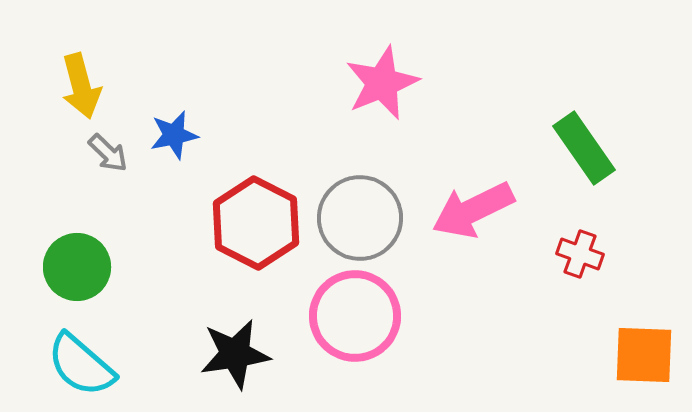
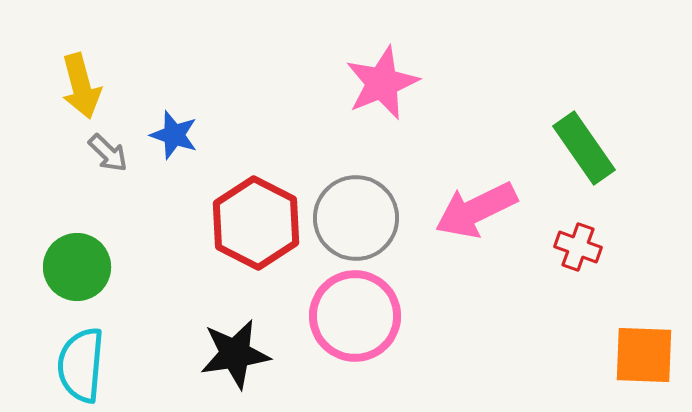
blue star: rotated 30 degrees clockwise
pink arrow: moved 3 px right
gray circle: moved 4 px left
red cross: moved 2 px left, 7 px up
cyan semicircle: rotated 54 degrees clockwise
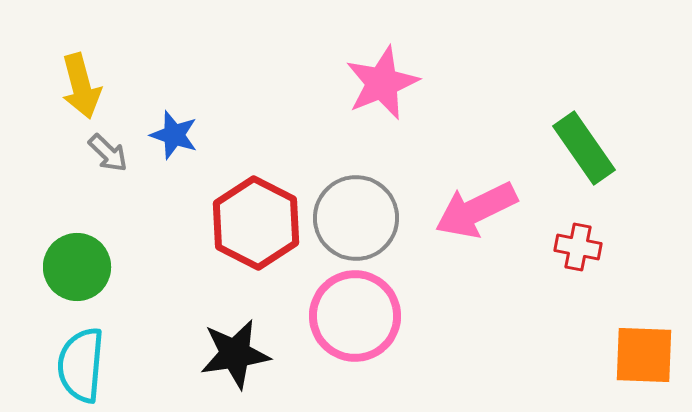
red cross: rotated 9 degrees counterclockwise
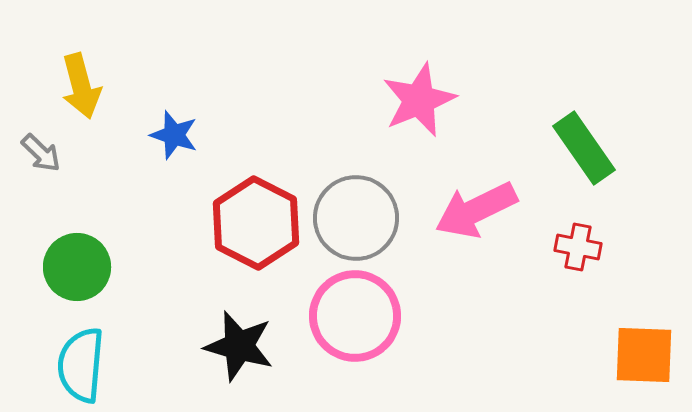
pink star: moved 37 px right, 17 px down
gray arrow: moved 67 px left
black star: moved 4 px right, 8 px up; rotated 24 degrees clockwise
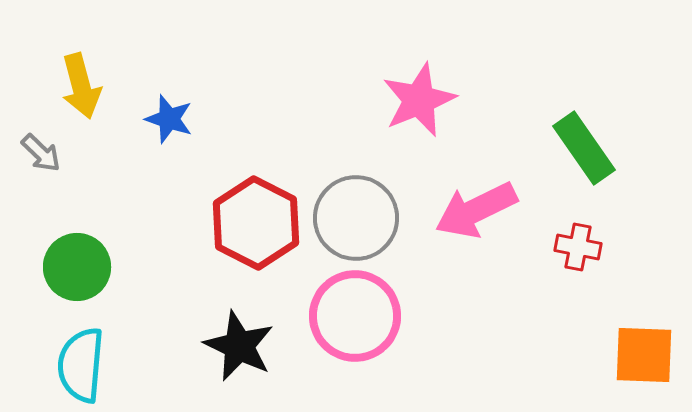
blue star: moved 5 px left, 16 px up
black star: rotated 10 degrees clockwise
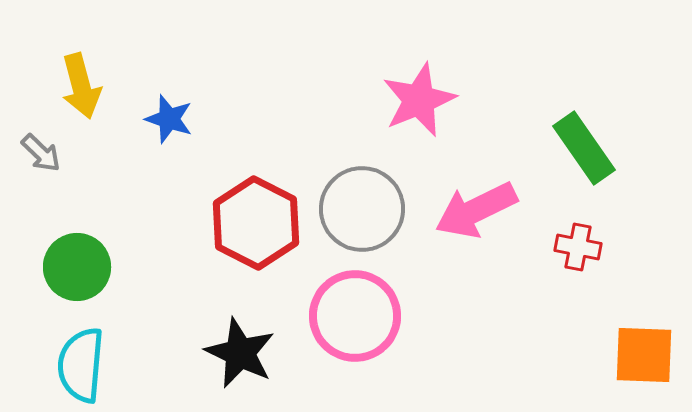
gray circle: moved 6 px right, 9 px up
black star: moved 1 px right, 7 px down
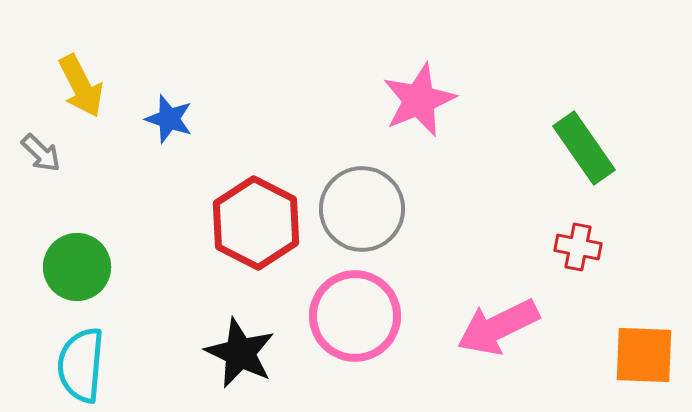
yellow arrow: rotated 12 degrees counterclockwise
pink arrow: moved 22 px right, 117 px down
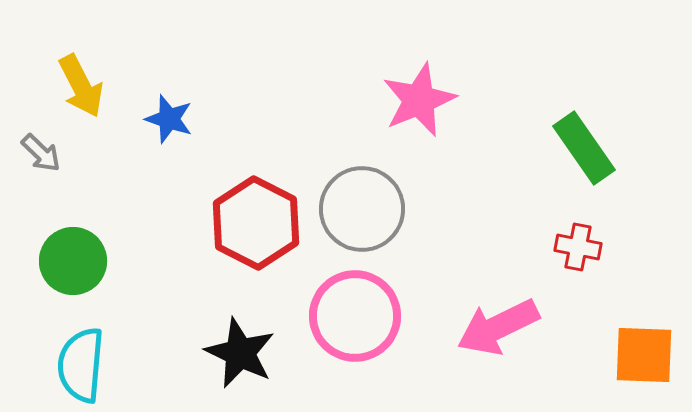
green circle: moved 4 px left, 6 px up
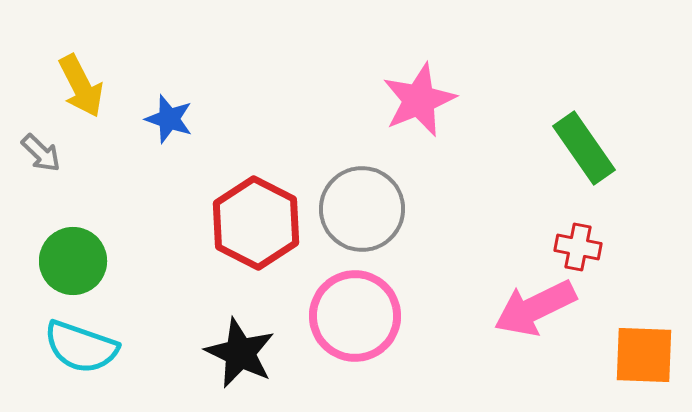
pink arrow: moved 37 px right, 19 px up
cyan semicircle: moved 18 px up; rotated 76 degrees counterclockwise
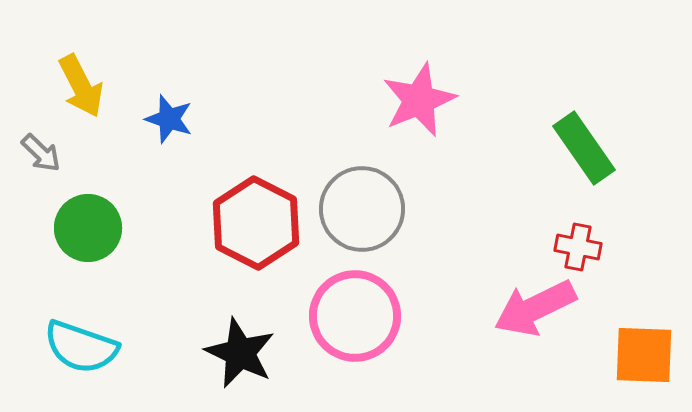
green circle: moved 15 px right, 33 px up
